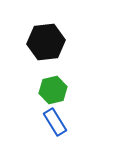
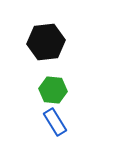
green hexagon: rotated 20 degrees clockwise
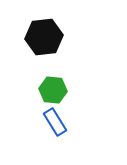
black hexagon: moved 2 px left, 5 px up
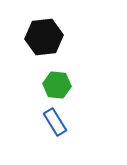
green hexagon: moved 4 px right, 5 px up
